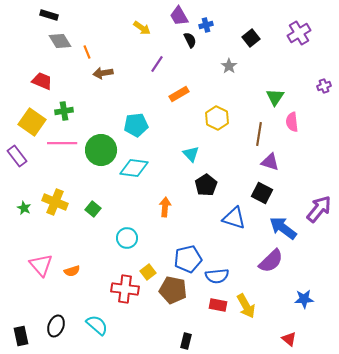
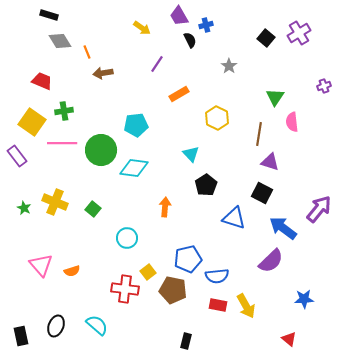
black square at (251, 38): moved 15 px right; rotated 12 degrees counterclockwise
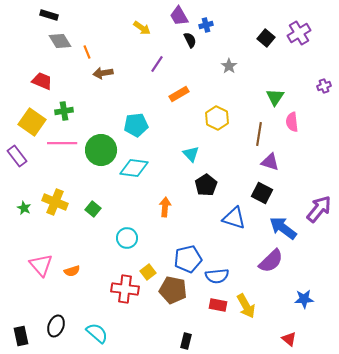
cyan semicircle at (97, 325): moved 8 px down
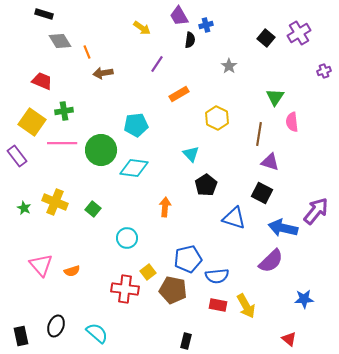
black rectangle at (49, 15): moved 5 px left, 1 px up
black semicircle at (190, 40): rotated 35 degrees clockwise
purple cross at (324, 86): moved 15 px up
purple arrow at (319, 209): moved 3 px left, 2 px down
blue arrow at (283, 228): rotated 24 degrees counterclockwise
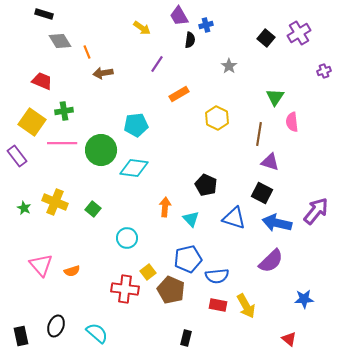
cyan triangle at (191, 154): moved 65 px down
black pentagon at (206, 185): rotated 15 degrees counterclockwise
blue arrow at (283, 228): moved 6 px left, 5 px up
brown pentagon at (173, 290): moved 2 px left; rotated 12 degrees clockwise
black rectangle at (186, 341): moved 3 px up
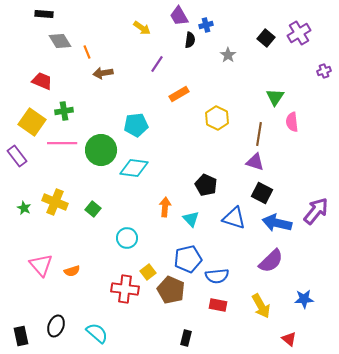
black rectangle at (44, 14): rotated 12 degrees counterclockwise
gray star at (229, 66): moved 1 px left, 11 px up
purple triangle at (270, 162): moved 15 px left
yellow arrow at (246, 306): moved 15 px right
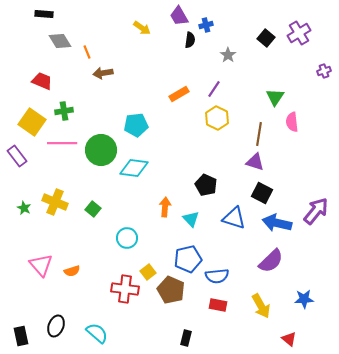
purple line at (157, 64): moved 57 px right, 25 px down
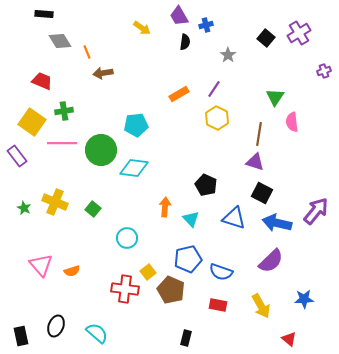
black semicircle at (190, 40): moved 5 px left, 2 px down
blue semicircle at (217, 276): moved 4 px right, 4 px up; rotated 25 degrees clockwise
